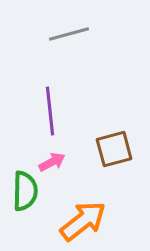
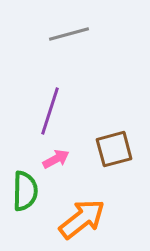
purple line: rotated 24 degrees clockwise
pink arrow: moved 4 px right, 3 px up
orange arrow: moved 1 px left, 2 px up
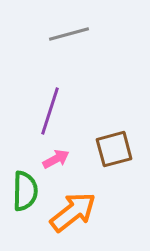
orange arrow: moved 9 px left, 7 px up
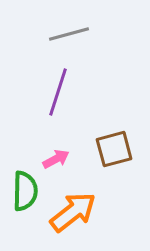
purple line: moved 8 px right, 19 px up
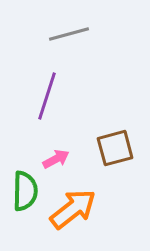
purple line: moved 11 px left, 4 px down
brown square: moved 1 px right, 1 px up
orange arrow: moved 3 px up
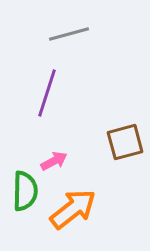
purple line: moved 3 px up
brown square: moved 10 px right, 6 px up
pink arrow: moved 2 px left, 2 px down
